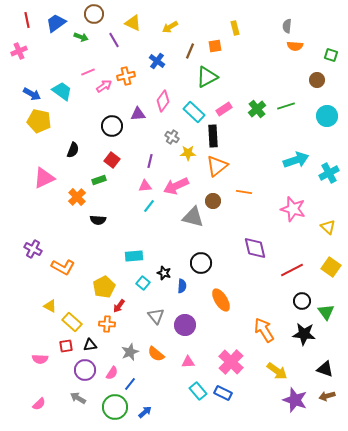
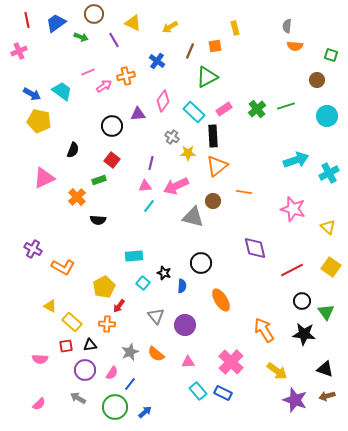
purple line at (150, 161): moved 1 px right, 2 px down
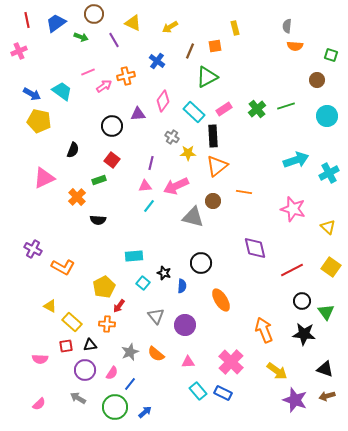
orange arrow at (264, 330): rotated 10 degrees clockwise
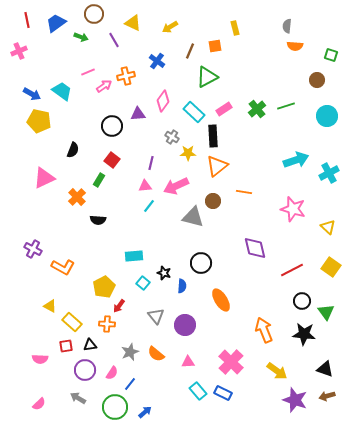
green rectangle at (99, 180): rotated 40 degrees counterclockwise
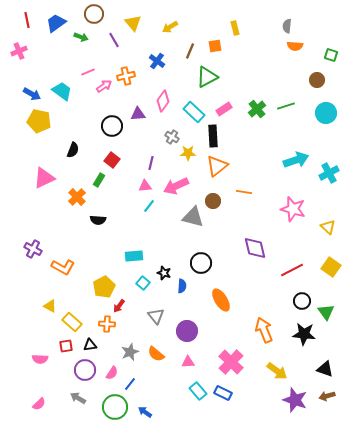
yellow triangle at (133, 23): rotated 24 degrees clockwise
cyan circle at (327, 116): moved 1 px left, 3 px up
purple circle at (185, 325): moved 2 px right, 6 px down
blue arrow at (145, 412): rotated 104 degrees counterclockwise
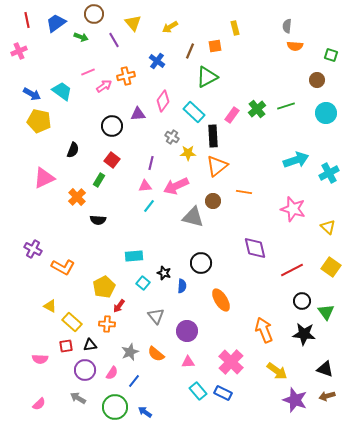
pink rectangle at (224, 109): moved 8 px right, 6 px down; rotated 21 degrees counterclockwise
blue line at (130, 384): moved 4 px right, 3 px up
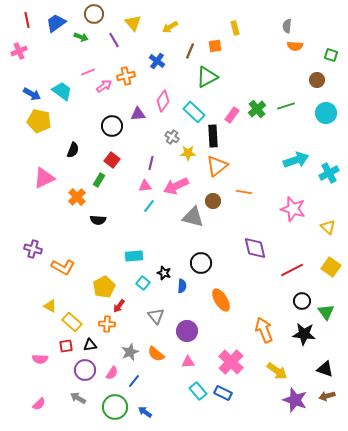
purple cross at (33, 249): rotated 12 degrees counterclockwise
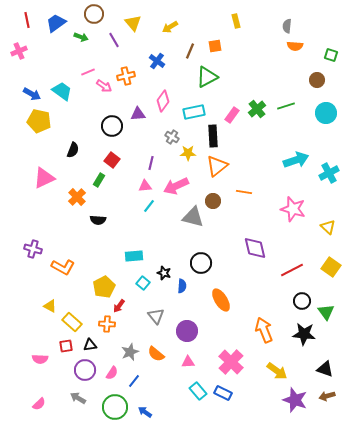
yellow rectangle at (235, 28): moved 1 px right, 7 px up
pink arrow at (104, 86): rotated 70 degrees clockwise
cyan rectangle at (194, 112): rotated 55 degrees counterclockwise
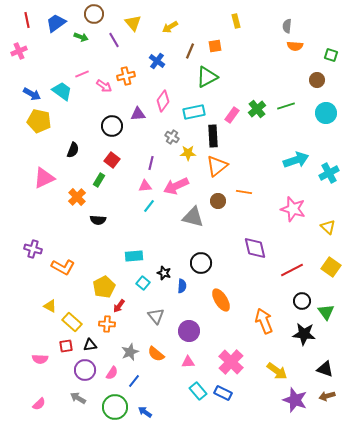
pink line at (88, 72): moved 6 px left, 2 px down
brown circle at (213, 201): moved 5 px right
orange arrow at (264, 330): moved 9 px up
purple circle at (187, 331): moved 2 px right
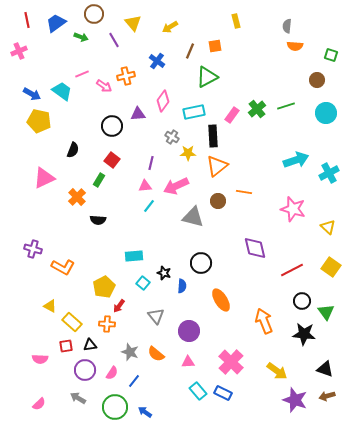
gray star at (130, 352): rotated 30 degrees counterclockwise
